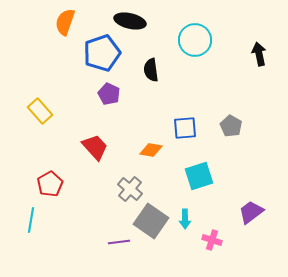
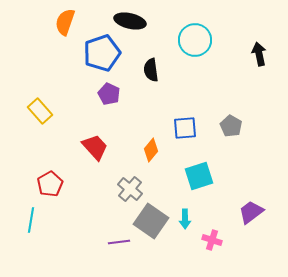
orange diamond: rotated 60 degrees counterclockwise
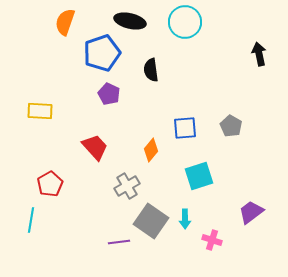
cyan circle: moved 10 px left, 18 px up
yellow rectangle: rotated 45 degrees counterclockwise
gray cross: moved 3 px left, 3 px up; rotated 20 degrees clockwise
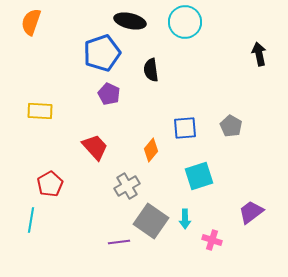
orange semicircle: moved 34 px left
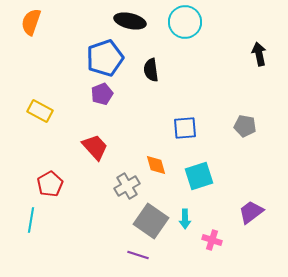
blue pentagon: moved 3 px right, 5 px down
purple pentagon: moved 7 px left; rotated 25 degrees clockwise
yellow rectangle: rotated 25 degrees clockwise
gray pentagon: moved 14 px right; rotated 20 degrees counterclockwise
orange diamond: moved 5 px right, 15 px down; rotated 55 degrees counterclockwise
purple line: moved 19 px right, 13 px down; rotated 25 degrees clockwise
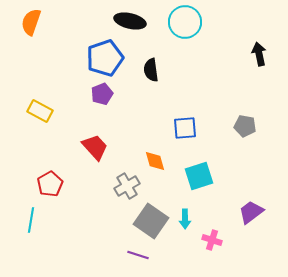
orange diamond: moved 1 px left, 4 px up
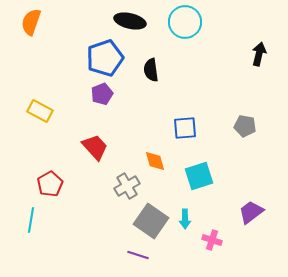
black arrow: rotated 25 degrees clockwise
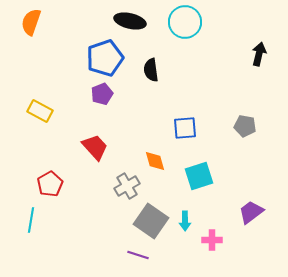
cyan arrow: moved 2 px down
pink cross: rotated 18 degrees counterclockwise
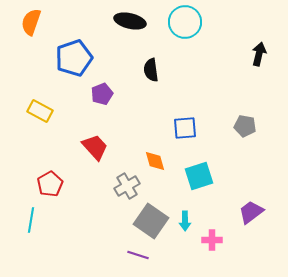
blue pentagon: moved 31 px left
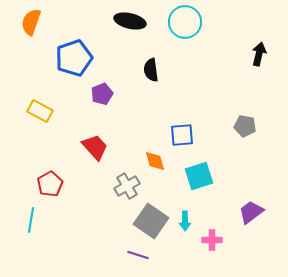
blue square: moved 3 px left, 7 px down
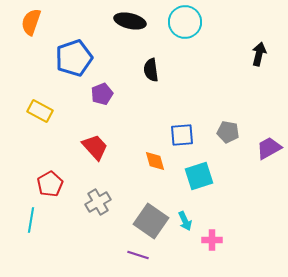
gray pentagon: moved 17 px left, 6 px down
gray cross: moved 29 px left, 16 px down
purple trapezoid: moved 18 px right, 64 px up; rotated 8 degrees clockwise
cyan arrow: rotated 24 degrees counterclockwise
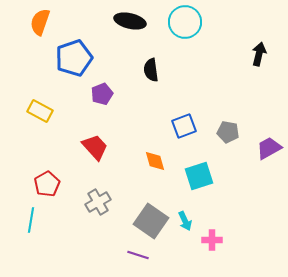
orange semicircle: moved 9 px right
blue square: moved 2 px right, 9 px up; rotated 15 degrees counterclockwise
red pentagon: moved 3 px left
